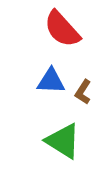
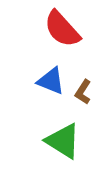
blue triangle: rotated 20 degrees clockwise
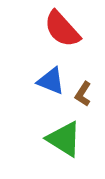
brown L-shape: moved 2 px down
green triangle: moved 1 px right, 2 px up
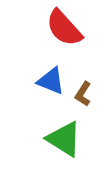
red semicircle: moved 2 px right, 1 px up
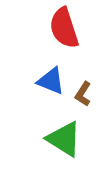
red semicircle: rotated 24 degrees clockwise
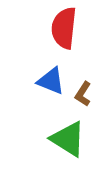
red semicircle: rotated 24 degrees clockwise
green triangle: moved 4 px right
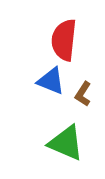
red semicircle: moved 12 px down
green triangle: moved 2 px left, 4 px down; rotated 9 degrees counterclockwise
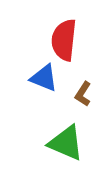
blue triangle: moved 7 px left, 3 px up
